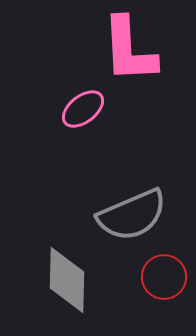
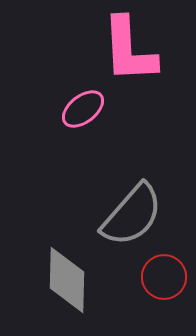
gray semicircle: rotated 26 degrees counterclockwise
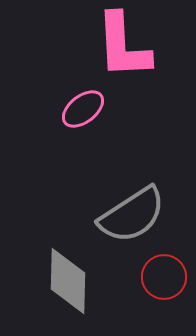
pink L-shape: moved 6 px left, 4 px up
gray semicircle: rotated 16 degrees clockwise
gray diamond: moved 1 px right, 1 px down
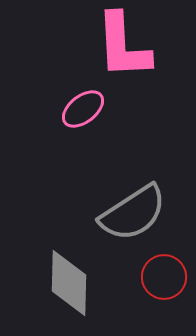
gray semicircle: moved 1 px right, 2 px up
gray diamond: moved 1 px right, 2 px down
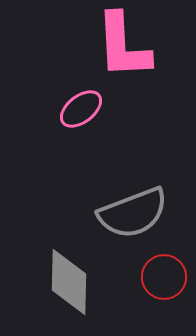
pink ellipse: moved 2 px left
gray semicircle: rotated 12 degrees clockwise
gray diamond: moved 1 px up
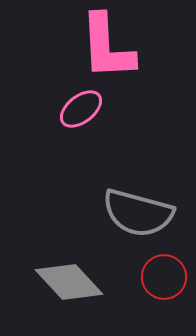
pink L-shape: moved 16 px left, 1 px down
gray semicircle: moved 5 px right; rotated 36 degrees clockwise
gray diamond: rotated 44 degrees counterclockwise
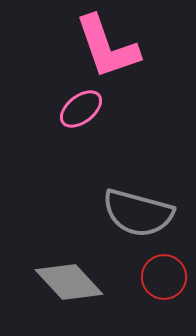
pink L-shape: rotated 16 degrees counterclockwise
